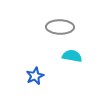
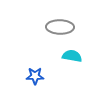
blue star: rotated 24 degrees clockwise
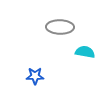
cyan semicircle: moved 13 px right, 4 px up
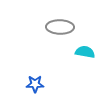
blue star: moved 8 px down
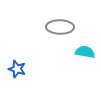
blue star: moved 18 px left, 15 px up; rotated 18 degrees clockwise
